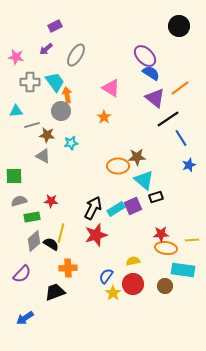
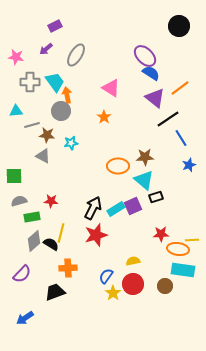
brown star at (137, 157): moved 8 px right
orange ellipse at (166, 248): moved 12 px right, 1 px down
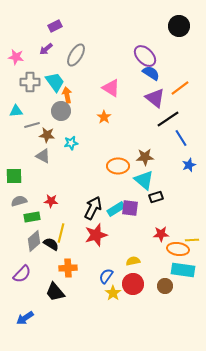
purple square at (133, 206): moved 3 px left, 2 px down; rotated 30 degrees clockwise
black trapezoid at (55, 292): rotated 110 degrees counterclockwise
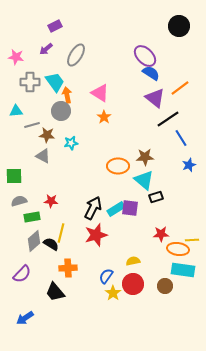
pink triangle at (111, 88): moved 11 px left, 5 px down
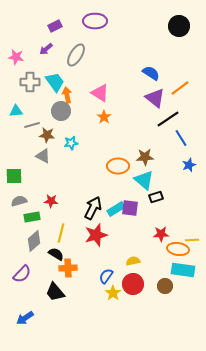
purple ellipse at (145, 56): moved 50 px left, 35 px up; rotated 45 degrees counterclockwise
black semicircle at (51, 244): moved 5 px right, 10 px down
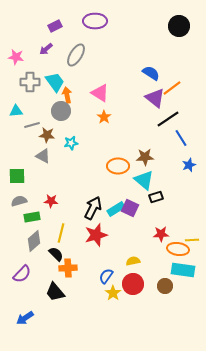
orange line at (180, 88): moved 8 px left
green square at (14, 176): moved 3 px right
purple square at (130, 208): rotated 18 degrees clockwise
black semicircle at (56, 254): rotated 14 degrees clockwise
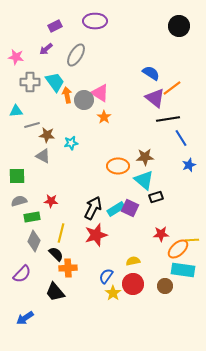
gray circle at (61, 111): moved 23 px right, 11 px up
black line at (168, 119): rotated 25 degrees clockwise
gray diamond at (34, 241): rotated 25 degrees counterclockwise
orange ellipse at (178, 249): rotated 50 degrees counterclockwise
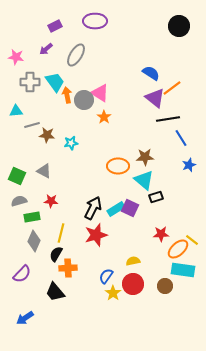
gray triangle at (43, 156): moved 1 px right, 15 px down
green square at (17, 176): rotated 24 degrees clockwise
yellow line at (192, 240): rotated 40 degrees clockwise
black semicircle at (56, 254): rotated 105 degrees counterclockwise
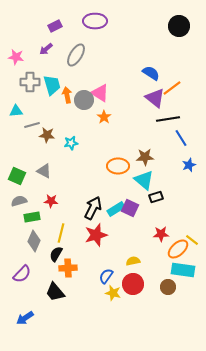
cyan trapezoid at (55, 82): moved 3 px left, 3 px down; rotated 20 degrees clockwise
brown circle at (165, 286): moved 3 px right, 1 px down
yellow star at (113, 293): rotated 21 degrees counterclockwise
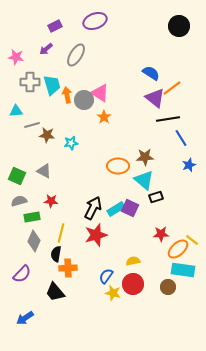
purple ellipse at (95, 21): rotated 20 degrees counterclockwise
black semicircle at (56, 254): rotated 21 degrees counterclockwise
